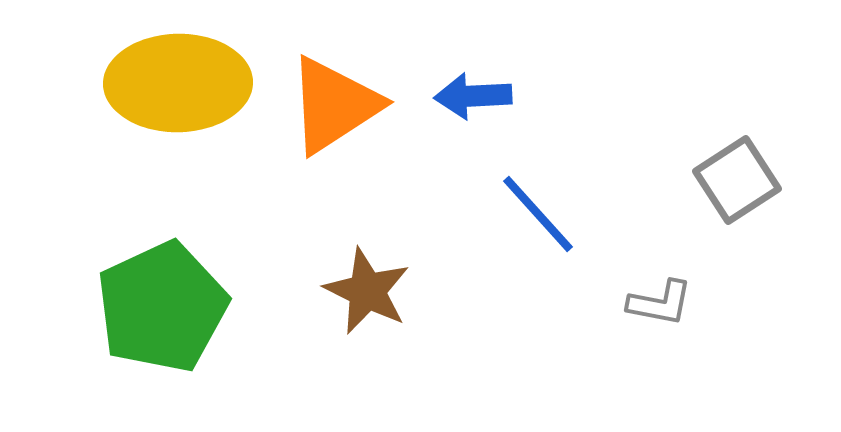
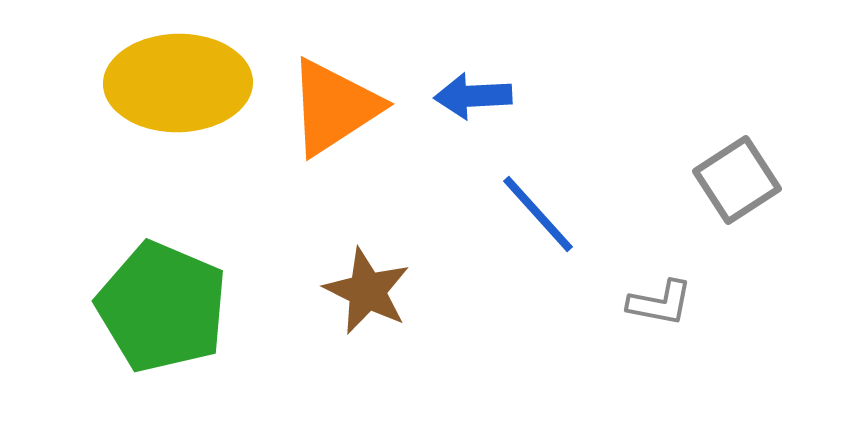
orange triangle: moved 2 px down
green pentagon: rotated 24 degrees counterclockwise
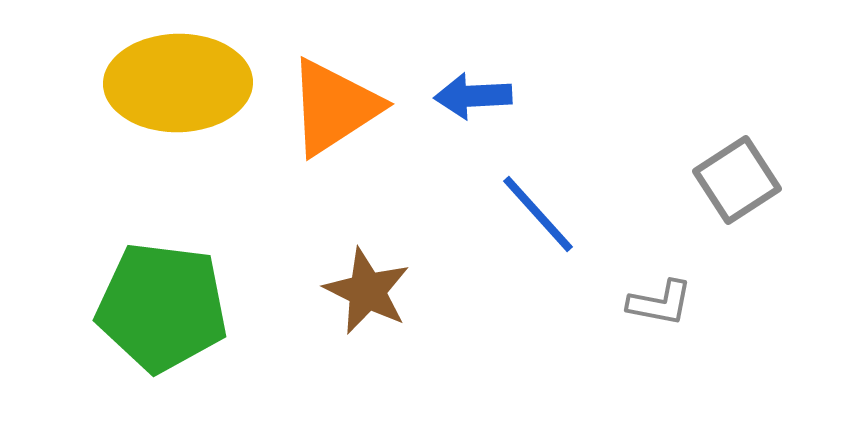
green pentagon: rotated 16 degrees counterclockwise
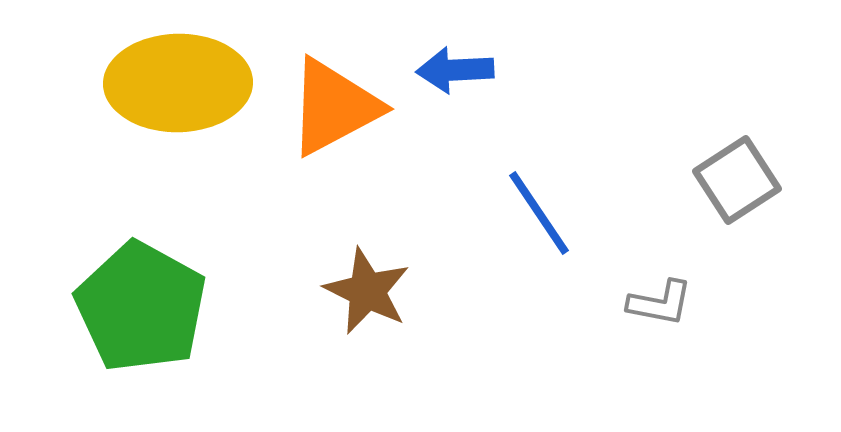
blue arrow: moved 18 px left, 26 px up
orange triangle: rotated 5 degrees clockwise
blue line: moved 1 px right, 1 px up; rotated 8 degrees clockwise
green pentagon: moved 21 px left; rotated 22 degrees clockwise
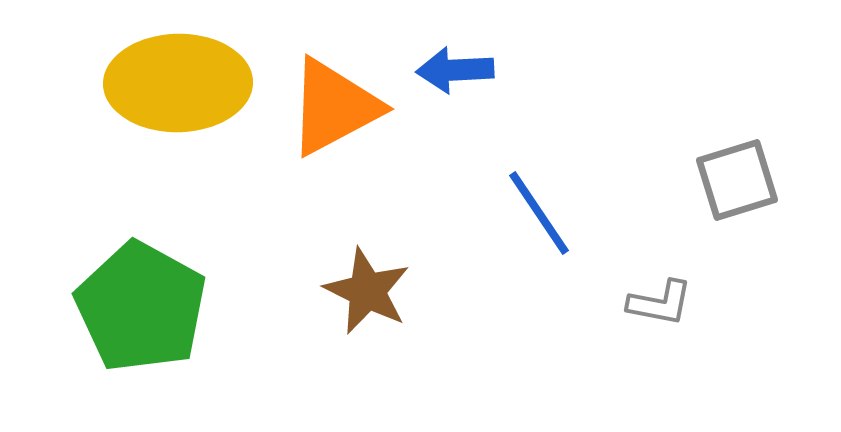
gray square: rotated 16 degrees clockwise
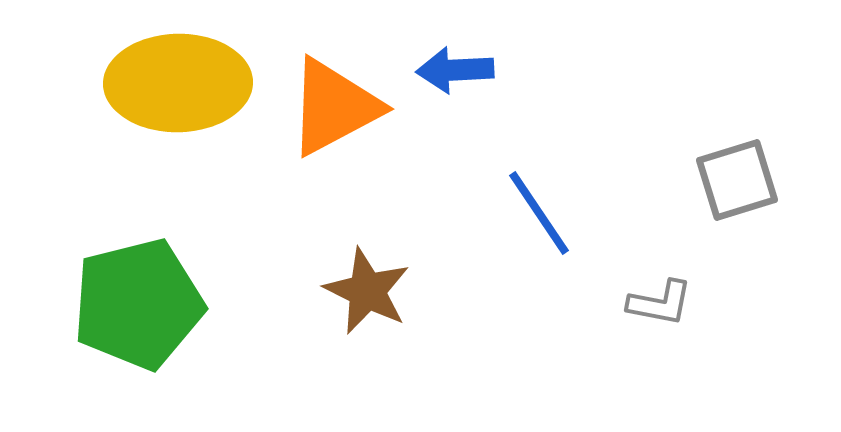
green pentagon: moved 3 px left, 3 px up; rotated 29 degrees clockwise
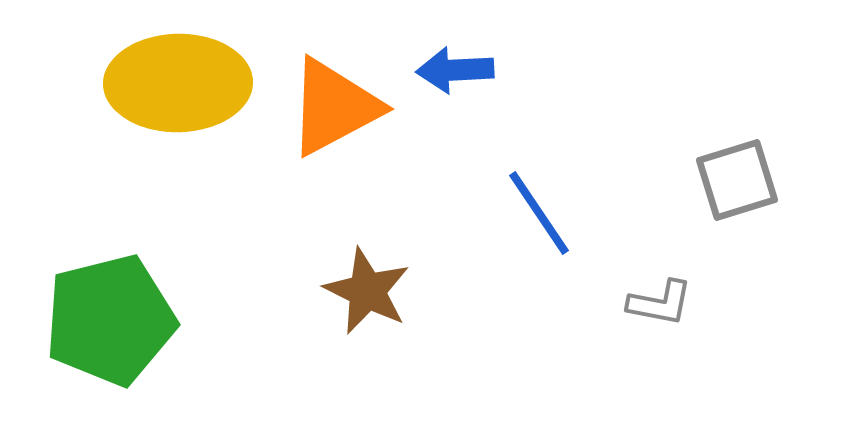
green pentagon: moved 28 px left, 16 px down
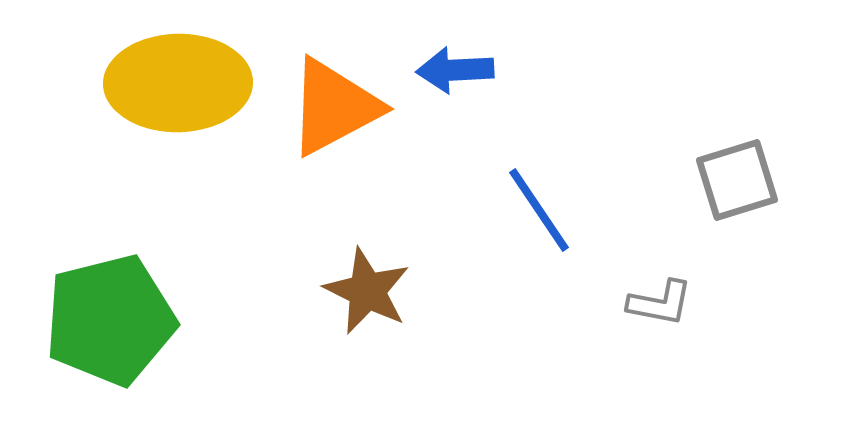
blue line: moved 3 px up
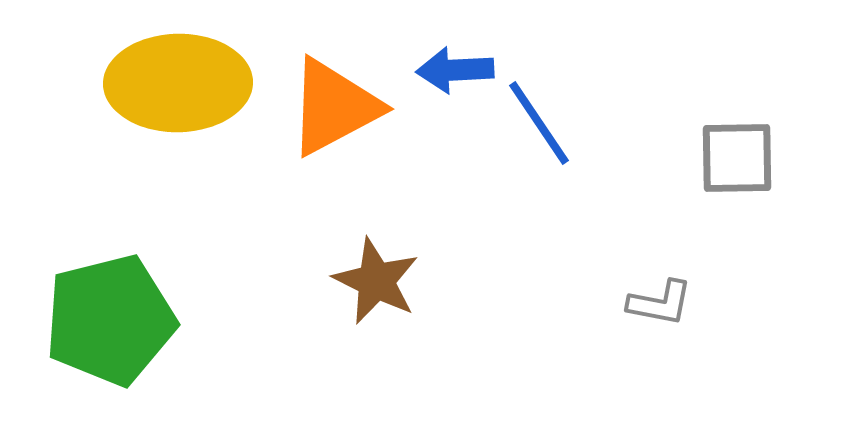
gray square: moved 22 px up; rotated 16 degrees clockwise
blue line: moved 87 px up
brown star: moved 9 px right, 10 px up
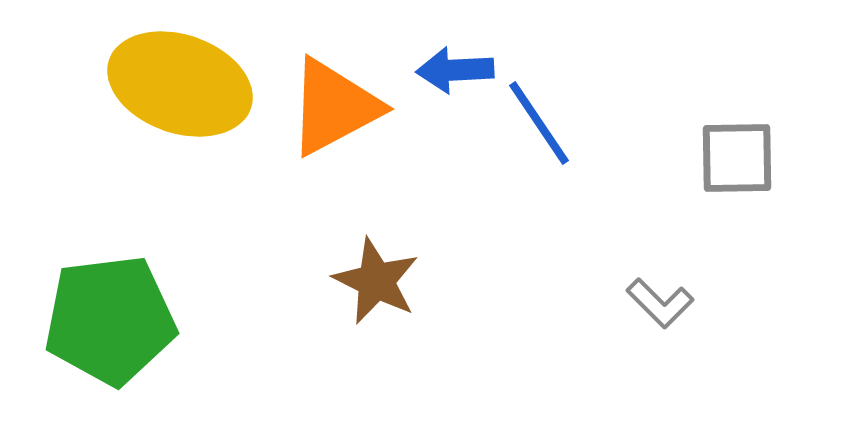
yellow ellipse: moved 2 px right, 1 px down; rotated 20 degrees clockwise
gray L-shape: rotated 34 degrees clockwise
green pentagon: rotated 7 degrees clockwise
